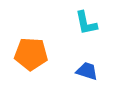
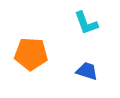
cyan L-shape: rotated 8 degrees counterclockwise
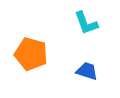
orange pentagon: rotated 12 degrees clockwise
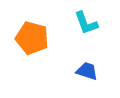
orange pentagon: moved 1 px right, 16 px up
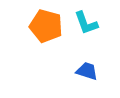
orange pentagon: moved 14 px right, 12 px up
